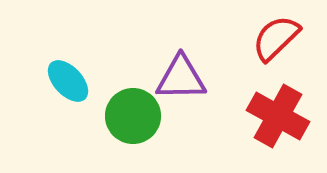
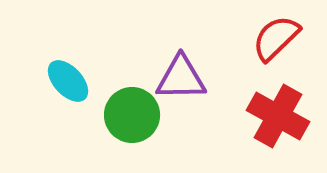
green circle: moved 1 px left, 1 px up
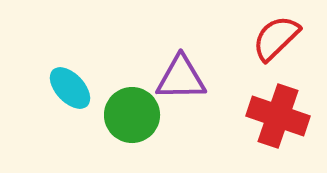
cyan ellipse: moved 2 px right, 7 px down
red cross: rotated 10 degrees counterclockwise
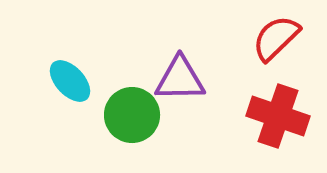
purple triangle: moved 1 px left, 1 px down
cyan ellipse: moved 7 px up
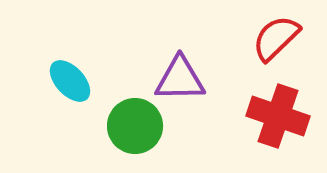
green circle: moved 3 px right, 11 px down
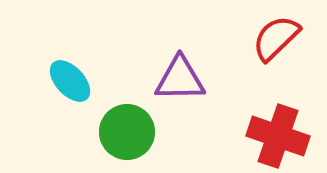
red cross: moved 20 px down
green circle: moved 8 px left, 6 px down
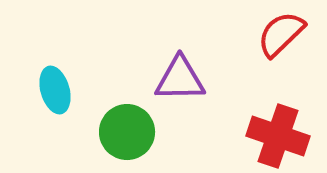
red semicircle: moved 5 px right, 4 px up
cyan ellipse: moved 15 px left, 9 px down; rotated 27 degrees clockwise
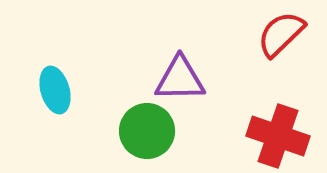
green circle: moved 20 px right, 1 px up
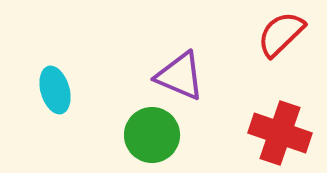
purple triangle: moved 3 px up; rotated 24 degrees clockwise
green circle: moved 5 px right, 4 px down
red cross: moved 2 px right, 3 px up
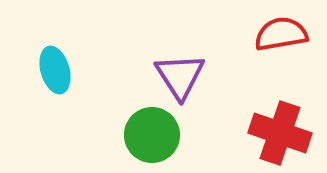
red semicircle: rotated 34 degrees clockwise
purple triangle: rotated 34 degrees clockwise
cyan ellipse: moved 20 px up
